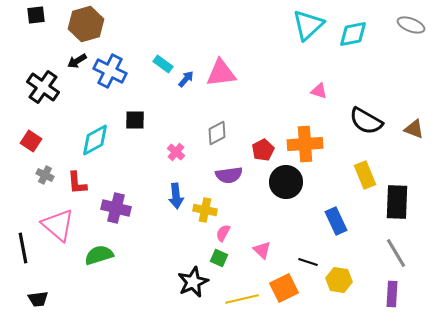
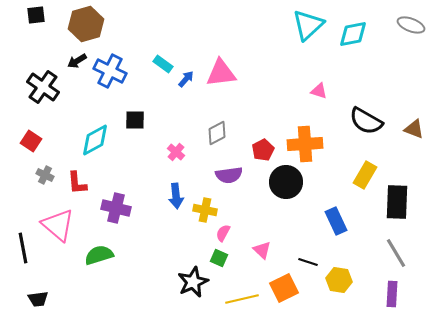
yellow rectangle at (365, 175): rotated 52 degrees clockwise
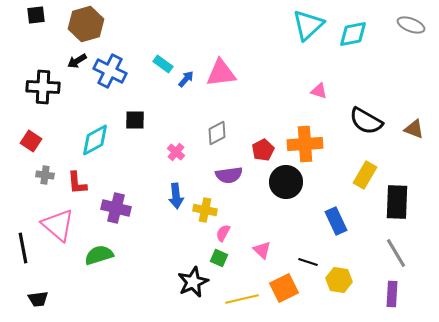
black cross at (43, 87): rotated 32 degrees counterclockwise
gray cross at (45, 175): rotated 18 degrees counterclockwise
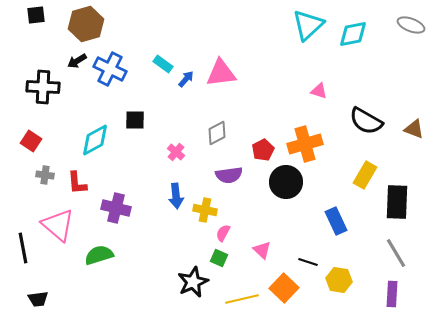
blue cross at (110, 71): moved 2 px up
orange cross at (305, 144): rotated 12 degrees counterclockwise
orange square at (284, 288): rotated 20 degrees counterclockwise
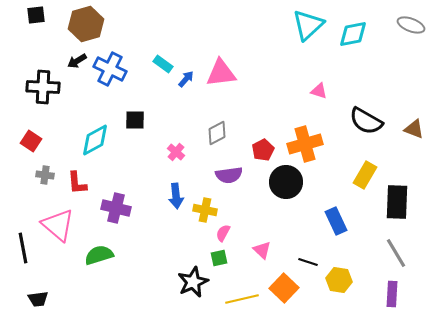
green square at (219, 258): rotated 36 degrees counterclockwise
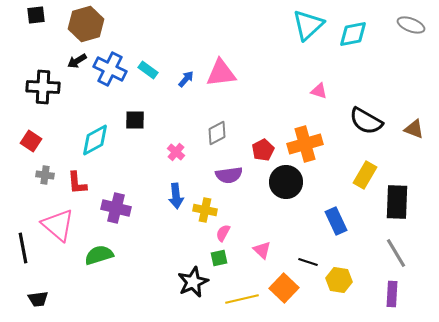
cyan rectangle at (163, 64): moved 15 px left, 6 px down
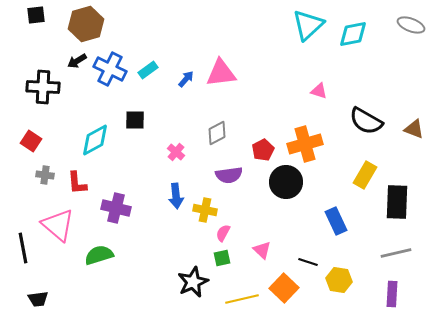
cyan rectangle at (148, 70): rotated 72 degrees counterclockwise
gray line at (396, 253): rotated 72 degrees counterclockwise
green square at (219, 258): moved 3 px right
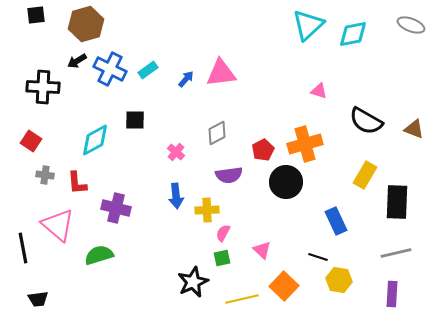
yellow cross at (205, 210): moved 2 px right; rotated 15 degrees counterclockwise
black line at (308, 262): moved 10 px right, 5 px up
orange square at (284, 288): moved 2 px up
